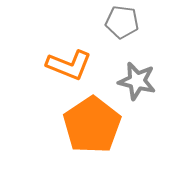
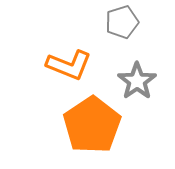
gray pentagon: rotated 24 degrees counterclockwise
gray star: rotated 24 degrees clockwise
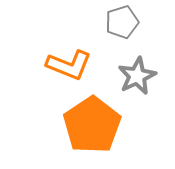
gray star: moved 5 px up; rotated 9 degrees clockwise
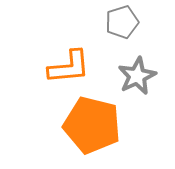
orange L-shape: moved 2 px down; rotated 27 degrees counterclockwise
orange pentagon: rotated 24 degrees counterclockwise
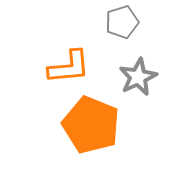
gray star: moved 1 px right, 1 px down
orange pentagon: moved 1 px left; rotated 8 degrees clockwise
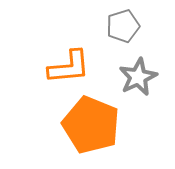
gray pentagon: moved 1 px right, 4 px down
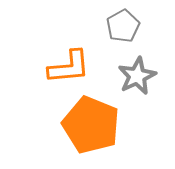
gray pentagon: rotated 12 degrees counterclockwise
gray star: moved 1 px left, 1 px up
